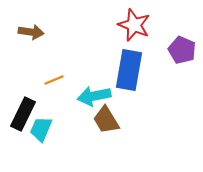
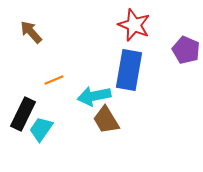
brown arrow: rotated 140 degrees counterclockwise
purple pentagon: moved 4 px right
cyan trapezoid: rotated 12 degrees clockwise
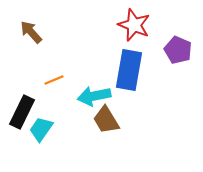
purple pentagon: moved 8 px left
black rectangle: moved 1 px left, 2 px up
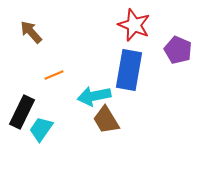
orange line: moved 5 px up
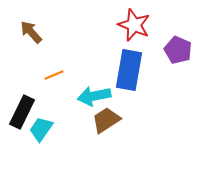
brown trapezoid: rotated 88 degrees clockwise
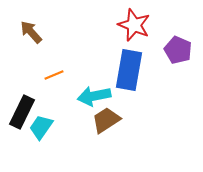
cyan trapezoid: moved 2 px up
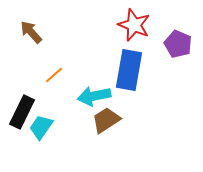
purple pentagon: moved 6 px up
orange line: rotated 18 degrees counterclockwise
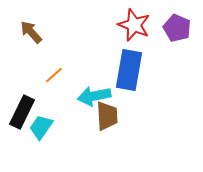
purple pentagon: moved 1 px left, 16 px up
brown trapezoid: moved 1 px right, 4 px up; rotated 120 degrees clockwise
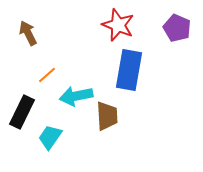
red star: moved 16 px left
brown arrow: moved 3 px left, 1 px down; rotated 15 degrees clockwise
orange line: moved 7 px left
cyan arrow: moved 18 px left
cyan trapezoid: moved 9 px right, 10 px down
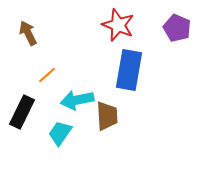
cyan arrow: moved 1 px right, 4 px down
cyan trapezoid: moved 10 px right, 4 px up
